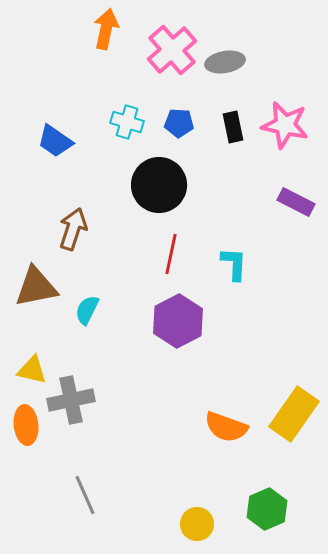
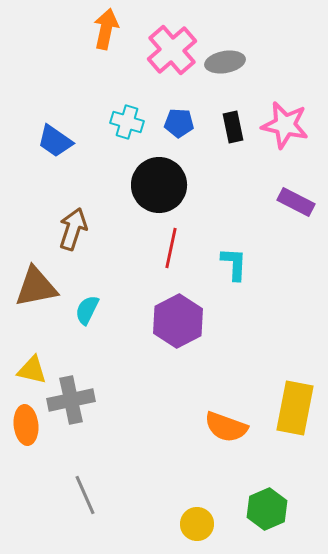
red line: moved 6 px up
yellow rectangle: moved 1 px right, 6 px up; rotated 24 degrees counterclockwise
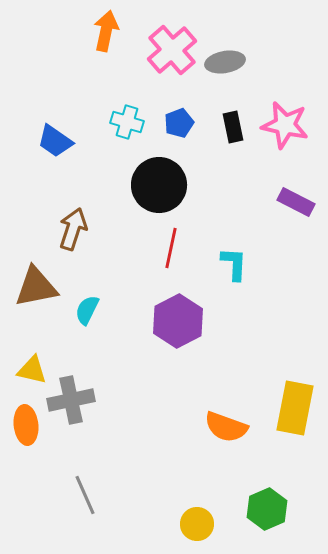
orange arrow: moved 2 px down
blue pentagon: rotated 24 degrees counterclockwise
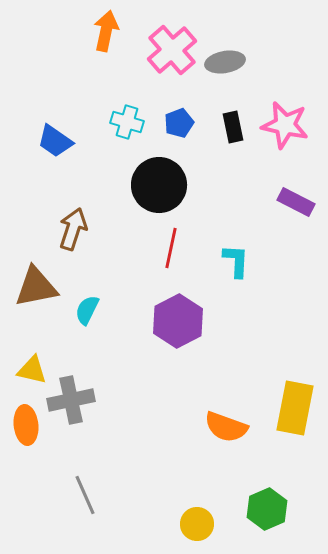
cyan L-shape: moved 2 px right, 3 px up
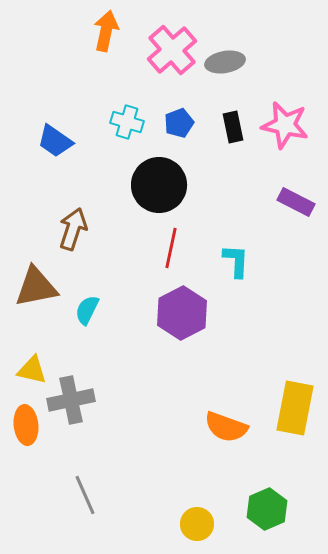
purple hexagon: moved 4 px right, 8 px up
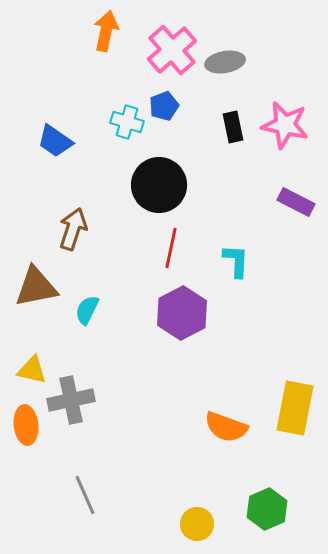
blue pentagon: moved 15 px left, 17 px up
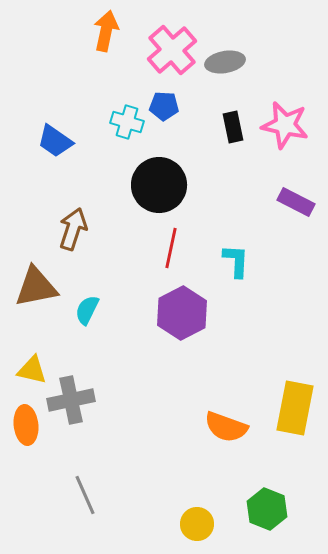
blue pentagon: rotated 24 degrees clockwise
green hexagon: rotated 15 degrees counterclockwise
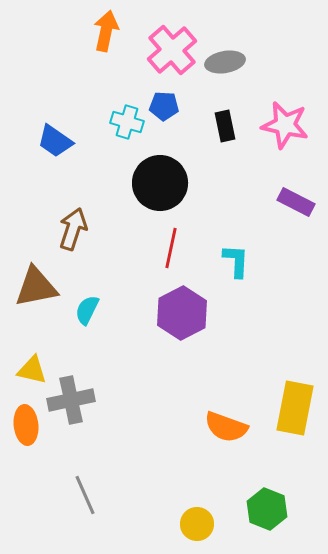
black rectangle: moved 8 px left, 1 px up
black circle: moved 1 px right, 2 px up
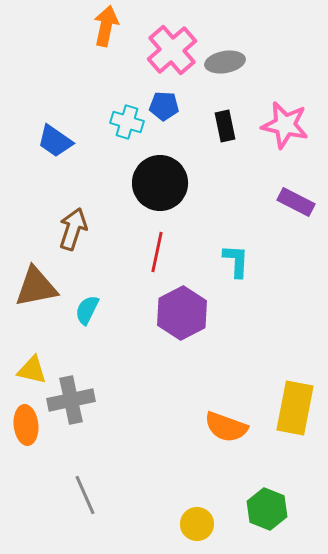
orange arrow: moved 5 px up
red line: moved 14 px left, 4 px down
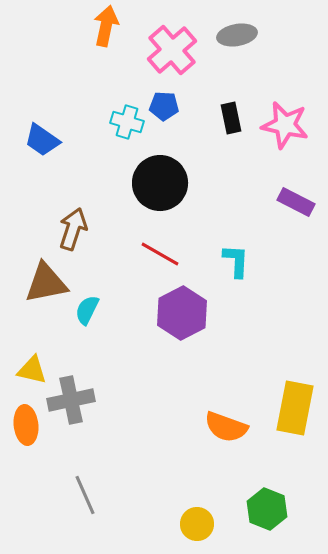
gray ellipse: moved 12 px right, 27 px up
black rectangle: moved 6 px right, 8 px up
blue trapezoid: moved 13 px left, 1 px up
red line: moved 3 px right, 2 px down; rotated 72 degrees counterclockwise
brown triangle: moved 10 px right, 4 px up
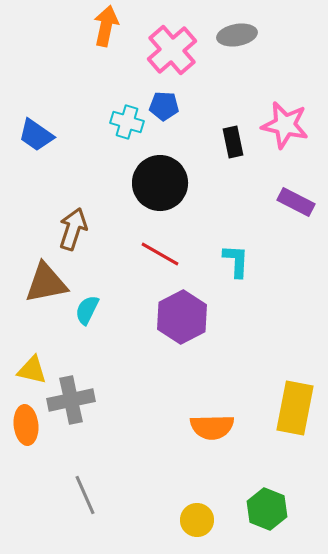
black rectangle: moved 2 px right, 24 px down
blue trapezoid: moved 6 px left, 5 px up
purple hexagon: moved 4 px down
orange semicircle: moved 14 px left; rotated 21 degrees counterclockwise
yellow circle: moved 4 px up
